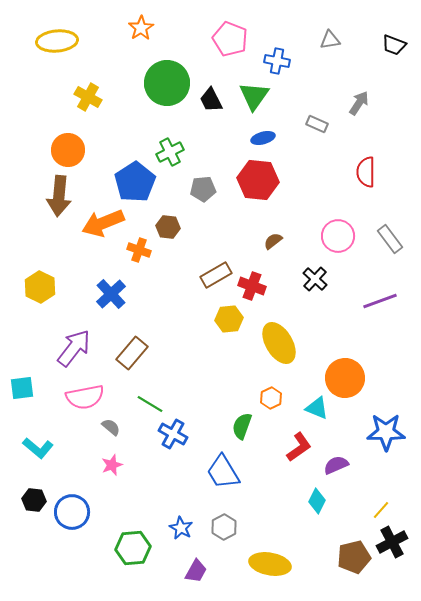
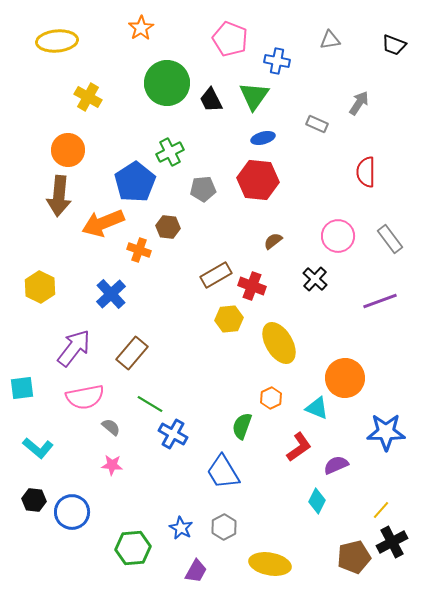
pink star at (112, 465): rotated 25 degrees clockwise
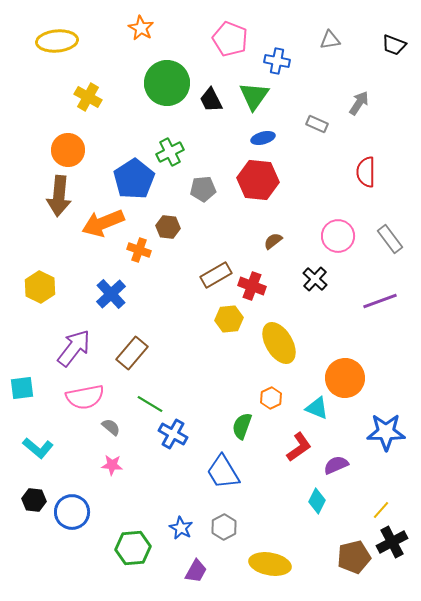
orange star at (141, 28): rotated 10 degrees counterclockwise
blue pentagon at (135, 182): moved 1 px left, 3 px up
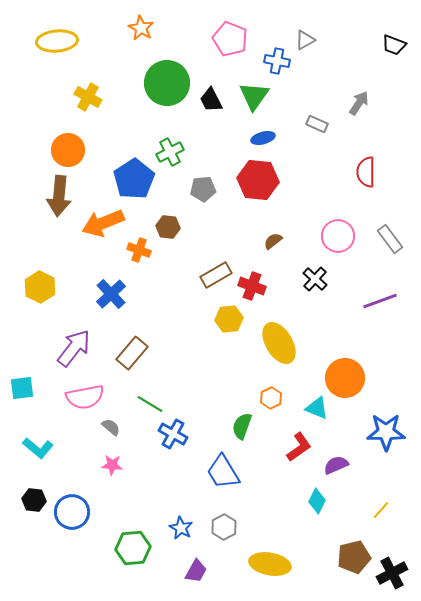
gray triangle at (330, 40): moved 25 px left; rotated 20 degrees counterclockwise
black cross at (392, 542): moved 31 px down
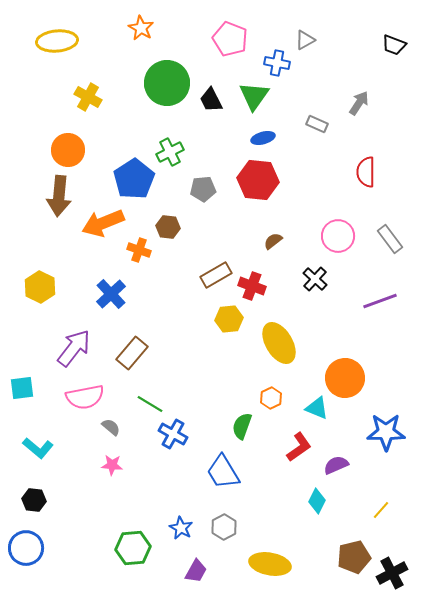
blue cross at (277, 61): moved 2 px down
blue circle at (72, 512): moved 46 px left, 36 px down
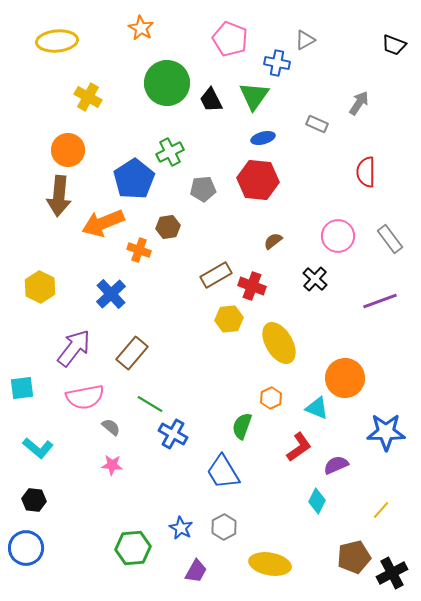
brown hexagon at (168, 227): rotated 15 degrees counterclockwise
